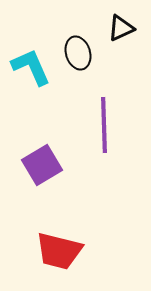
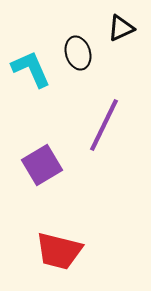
cyan L-shape: moved 2 px down
purple line: rotated 28 degrees clockwise
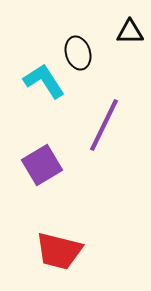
black triangle: moved 9 px right, 4 px down; rotated 24 degrees clockwise
cyan L-shape: moved 13 px right, 12 px down; rotated 9 degrees counterclockwise
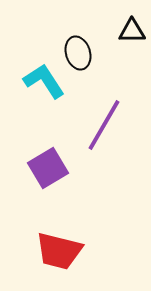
black triangle: moved 2 px right, 1 px up
purple line: rotated 4 degrees clockwise
purple square: moved 6 px right, 3 px down
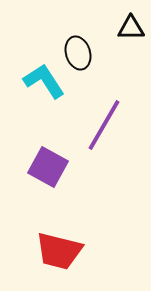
black triangle: moved 1 px left, 3 px up
purple square: moved 1 px up; rotated 30 degrees counterclockwise
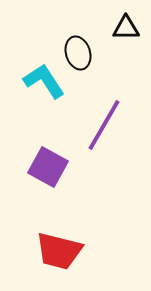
black triangle: moved 5 px left
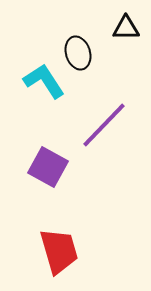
purple line: rotated 14 degrees clockwise
red trapezoid: rotated 120 degrees counterclockwise
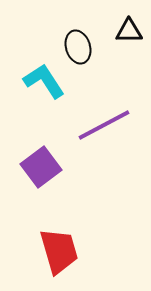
black triangle: moved 3 px right, 3 px down
black ellipse: moved 6 px up
purple line: rotated 18 degrees clockwise
purple square: moved 7 px left; rotated 24 degrees clockwise
